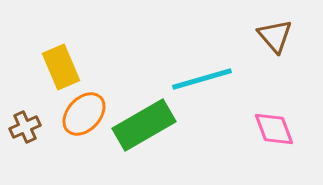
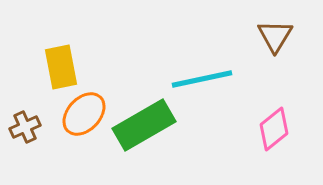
brown triangle: rotated 12 degrees clockwise
yellow rectangle: rotated 12 degrees clockwise
cyan line: rotated 4 degrees clockwise
pink diamond: rotated 72 degrees clockwise
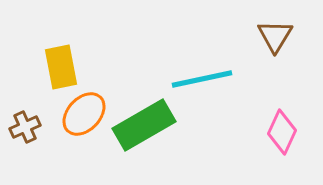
pink diamond: moved 8 px right, 3 px down; rotated 27 degrees counterclockwise
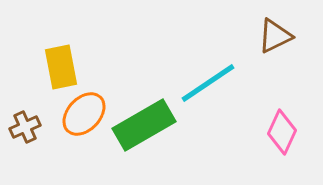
brown triangle: rotated 33 degrees clockwise
cyan line: moved 6 px right, 4 px down; rotated 22 degrees counterclockwise
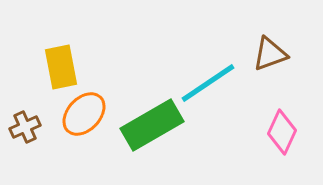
brown triangle: moved 5 px left, 18 px down; rotated 6 degrees clockwise
green rectangle: moved 8 px right
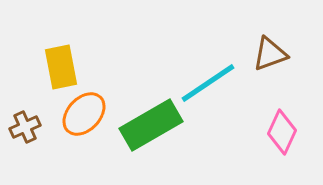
green rectangle: moved 1 px left
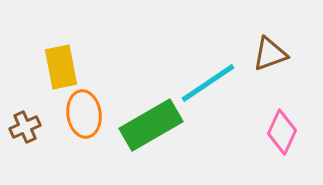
orange ellipse: rotated 51 degrees counterclockwise
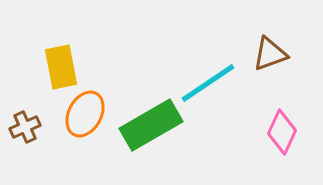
orange ellipse: moved 1 px right; rotated 36 degrees clockwise
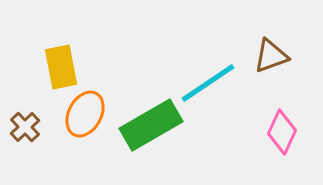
brown triangle: moved 1 px right, 2 px down
brown cross: rotated 20 degrees counterclockwise
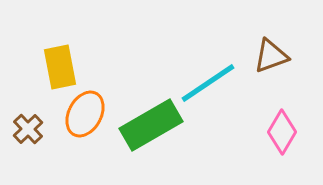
yellow rectangle: moved 1 px left
brown cross: moved 3 px right, 2 px down
pink diamond: rotated 6 degrees clockwise
